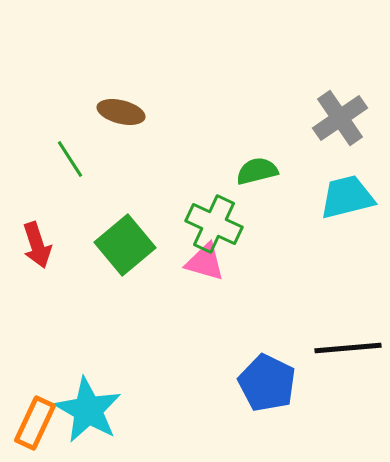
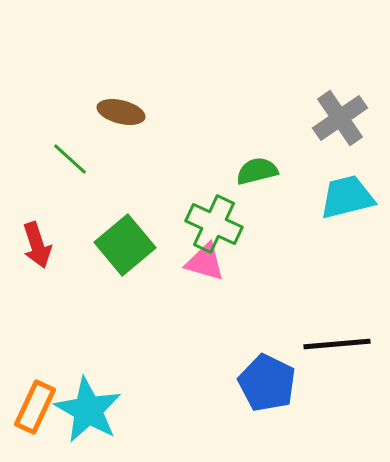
green line: rotated 15 degrees counterclockwise
black line: moved 11 px left, 4 px up
orange rectangle: moved 16 px up
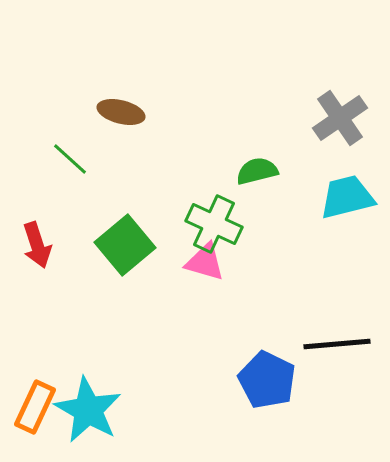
blue pentagon: moved 3 px up
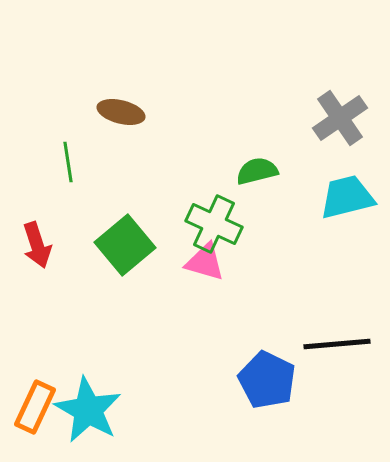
green line: moved 2 px left, 3 px down; rotated 39 degrees clockwise
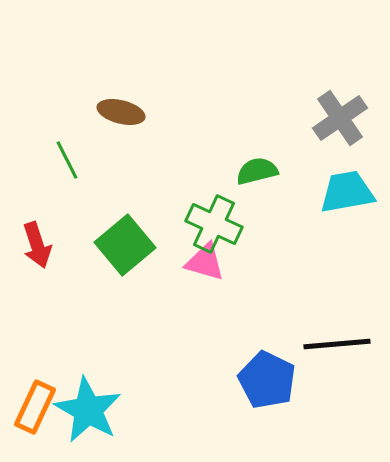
green line: moved 1 px left, 2 px up; rotated 18 degrees counterclockwise
cyan trapezoid: moved 5 px up; rotated 4 degrees clockwise
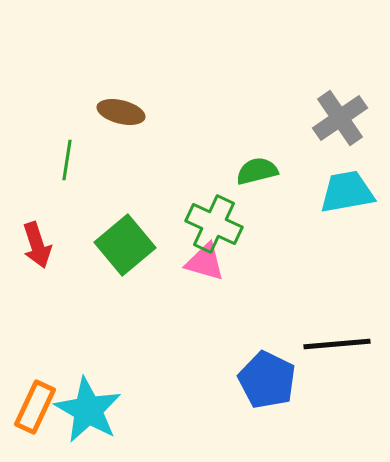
green line: rotated 36 degrees clockwise
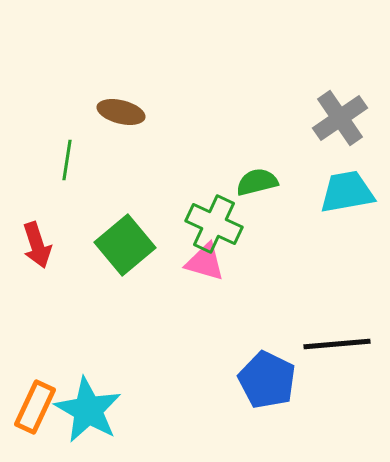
green semicircle: moved 11 px down
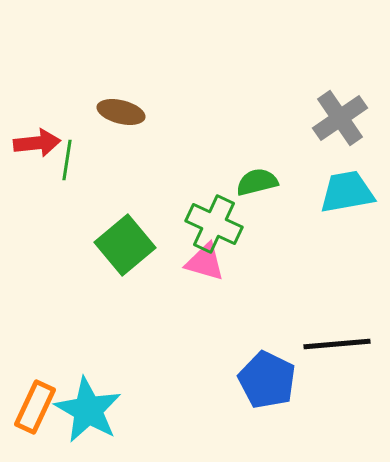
red arrow: moved 102 px up; rotated 78 degrees counterclockwise
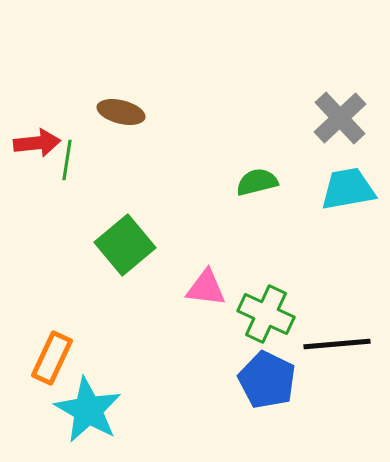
gray cross: rotated 8 degrees counterclockwise
cyan trapezoid: moved 1 px right, 3 px up
green cross: moved 52 px right, 90 px down
pink triangle: moved 1 px right, 26 px down; rotated 9 degrees counterclockwise
orange rectangle: moved 17 px right, 49 px up
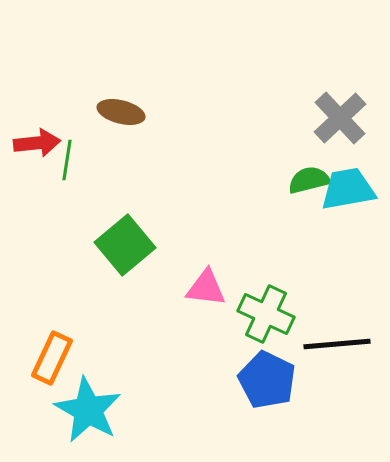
green semicircle: moved 52 px right, 2 px up
